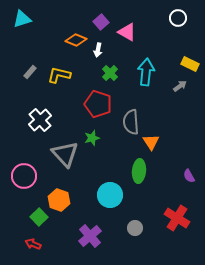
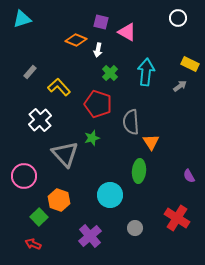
purple square: rotated 35 degrees counterclockwise
yellow L-shape: moved 12 px down; rotated 35 degrees clockwise
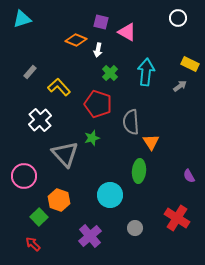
red arrow: rotated 21 degrees clockwise
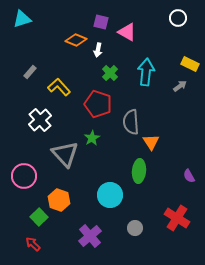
green star: rotated 14 degrees counterclockwise
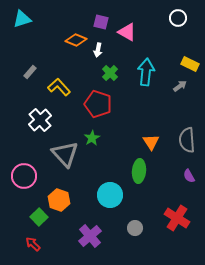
gray semicircle: moved 56 px right, 18 px down
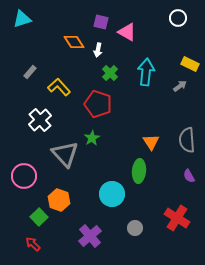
orange diamond: moved 2 px left, 2 px down; rotated 35 degrees clockwise
cyan circle: moved 2 px right, 1 px up
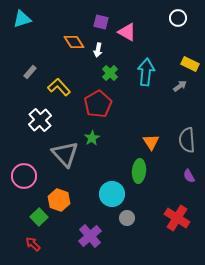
red pentagon: rotated 24 degrees clockwise
gray circle: moved 8 px left, 10 px up
